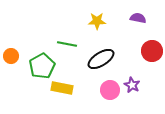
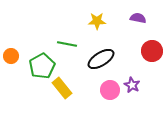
yellow rectangle: rotated 40 degrees clockwise
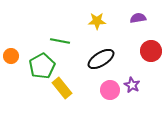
purple semicircle: rotated 21 degrees counterclockwise
green line: moved 7 px left, 3 px up
red circle: moved 1 px left
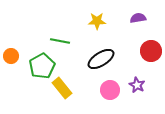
purple star: moved 5 px right
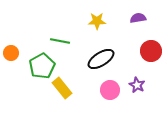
orange circle: moved 3 px up
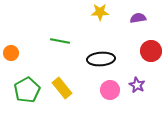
yellow star: moved 3 px right, 9 px up
black ellipse: rotated 28 degrees clockwise
green pentagon: moved 15 px left, 24 px down
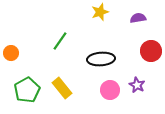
yellow star: rotated 18 degrees counterclockwise
green line: rotated 66 degrees counterclockwise
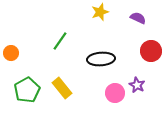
purple semicircle: rotated 35 degrees clockwise
pink circle: moved 5 px right, 3 px down
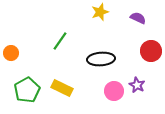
yellow rectangle: rotated 25 degrees counterclockwise
pink circle: moved 1 px left, 2 px up
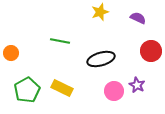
green line: rotated 66 degrees clockwise
black ellipse: rotated 12 degrees counterclockwise
